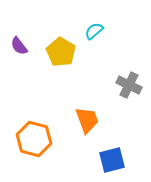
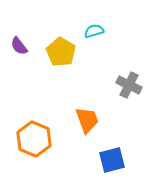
cyan semicircle: rotated 24 degrees clockwise
orange hexagon: rotated 8 degrees clockwise
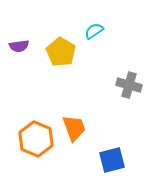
cyan semicircle: rotated 18 degrees counterclockwise
purple semicircle: rotated 60 degrees counterclockwise
gray cross: rotated 10 degrees counterclockwise
orange trapezoid: moved 13 px left, 8 px down
orange hexagon: moved 2 px right
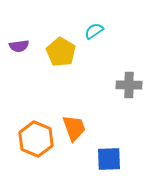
gray cross: rotated 15 degrees counterclockwise
blue square: moved 3 px left, 1 px up; rotated 12 degrees clockwise
